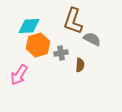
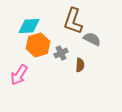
gray cross: rotated 16 degrees counterclockwise
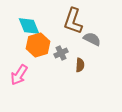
cyan diamond: rotated 70 degrees clockwise
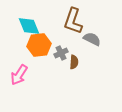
orange hexagon: moved 1 px right; rotated 10 degrees clockwise
brown semicircle: moved 6 px left, 3 px up
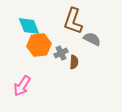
pink arrow: moved 3 px right, 11 px down
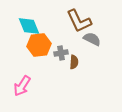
brown L-shape: moved 6 px right; rotated 44 degrees counterclockwise
gray cross: rotated 16 degrees clockwise
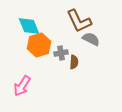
gray semicircle: moved 1 px left
orange hexagon: rotated 10 degrees counterclockwise
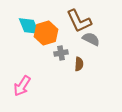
orange hexagon: moved 7 px right, 12 px up
brown semicircle: moved 5 px right, 2 px down
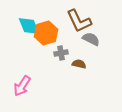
brown semicircle: rotated 80 degrees counterclockwise
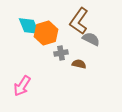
brown L-shape: rotated 60 degrees clockwise
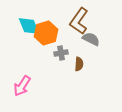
brown semicircle: rotated 80 degrees clockwise
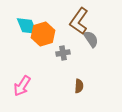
cyan diamond: moved 2 px left
orange hexagon: moved 3 px left, 1 px down
gray semicircle: rotated 30 degrees clockwise
gray cross: moved 2 px right
brown semicircle: moved 22 px down
